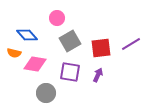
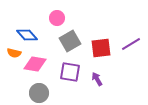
purple arrow: moved 1 px left, 4 px down; rotated 56 degrees counterclockwise
gray circle: moved 7 px left
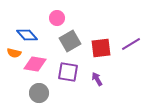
purple square: moved 2 px left
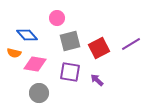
gray square: rotated 15 degrees clockwise
red square: moved 2 px left; rotated 20 degrees counterclockwise
purple square: moved 2 px right
purple arrow: moved 1 px down; rotated 16 degrees counterclockwise
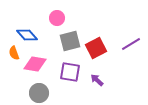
red square: moved 3 px left
orange semicircle: rotated 56 degrees clockwise
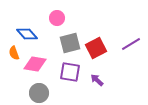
blue diamond: moved 1 px up
gray square: moved 2 px down
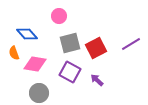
pink circle: moved 2 px right, 2 px up
purple square: rotated 20 degrees clockwise
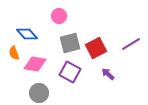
purple arrow: moved 11 px right, 6 px up
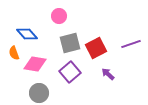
purple line: rotated 12 degrees clockwise
purple square: rotated 20 degrees clockwise
